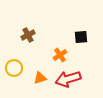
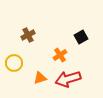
black square: rotated 24 degrees counterclockwise
yellow circle: moved 5 px up
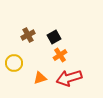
black square: moved 27 px left
red arrow: moved 1 px right, 1 px up
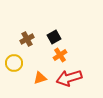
brown cross: moved 1 px left, 4 px down
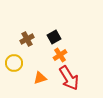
red arrow: rotated 105 degrees counterclockwise
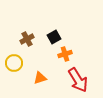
orange cross: moved 5 px right, 1 px up; rotated 16 degrees clockwise
red arrow: moved 9 px right, 2 px down
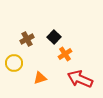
black square: rotated 16 degrees counterclockwise
orange cross: rotated 16 degrees counterclockwise
red arrow: moved 2 px right, 1 px up; rotated 145 degrees clockwise
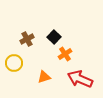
orange triangle: moved 4 px right, 1 px up
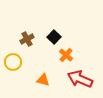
orange cross: moved 1 px right, 1 px down; rotated 16 degrees counterclockwise
yellow circle: moved 1 px left, 1 px up
orange triangle: moved 1 px left, 3 px down; rotated 32 degrees clockwise
